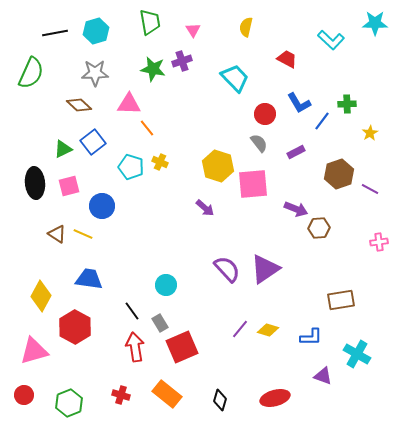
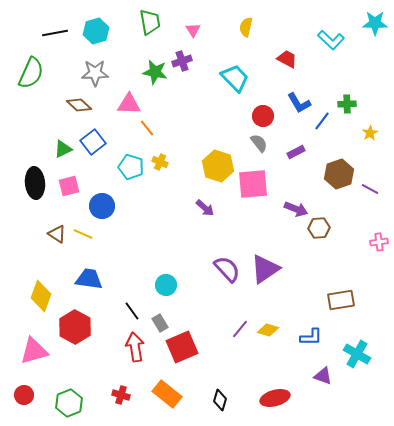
green star at (153, 69): moved 2 px right, 3 px down
red circle at (265, 114): moved 2 px left, 2 px down
yellow diamond at (41, 296): rotated 8 degrees counterclockwise
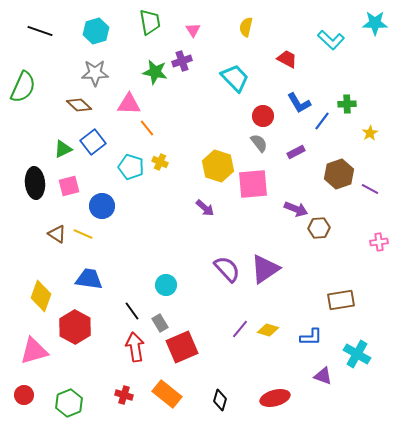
black line at (55, 33): moved 15 px left, 2 px up; rotated 30 degrees clockwise
green semicircle at (31, 73): moved 8 px left, 14 px down
red cross at (121, 395): moved 3 px right
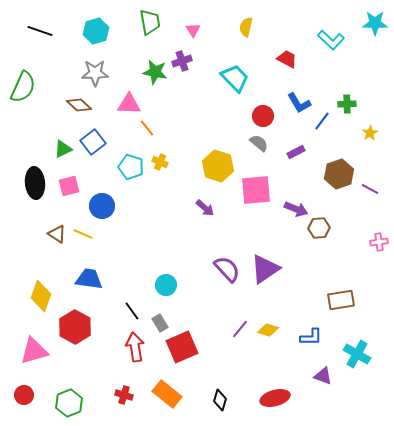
gray semicircle at (259, 143): rotated 12 degrees counterclockwise
pink square at (253, 184): moved 3 px right, 6 px down
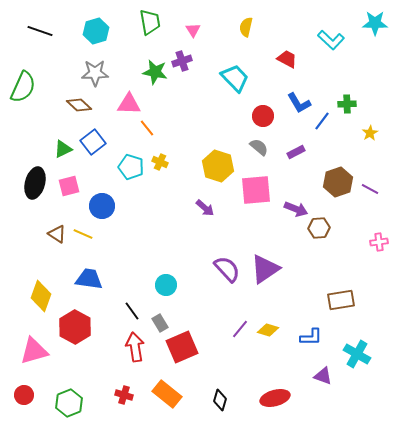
gray semicircle at (259, 143): moved 4 px down
brown hexagon at (339, 174): moved 1 px left, 8 px down
black ellipse at (35, 183): rotated 20 degrees clockwise
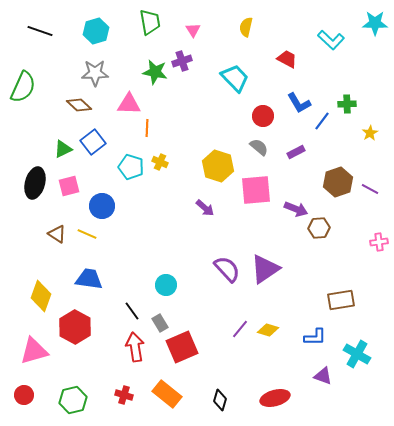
orange line at (147, 128): rotated 42 degrees clockwise
yellow line at (83, 234): moved 4 px right
blue L-shape at (311, 337): moved 4 px right
green hexagon at (69, 403): moved 4 px right, 3 px up; rotated 8 degrees clockwise
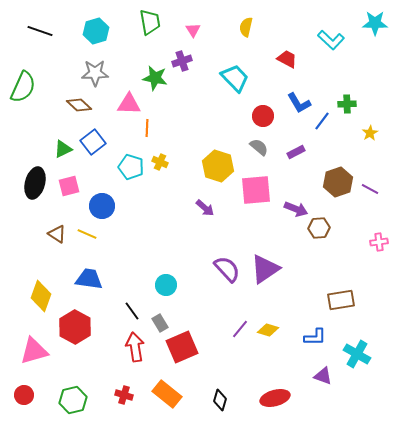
green star at (155, 72): moved 6 px down
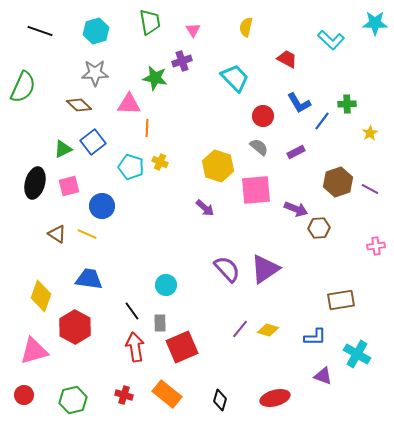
pink cross at (379, 242): moved 3 px left, 4 px down
gray rectangle at (160, 323): rotated 30 degrees clockwise
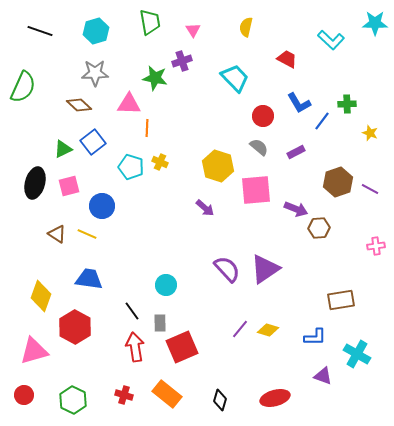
yellow star at (370, 133): rotated 21 degrees counterclockwise
green hexagon at (73, 400): rotated 20 degrees counterclockwise
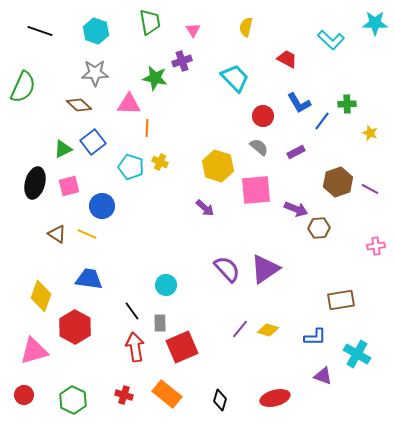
cyan hexagon at (96, 31): rotated 25 degrees counterclockwise
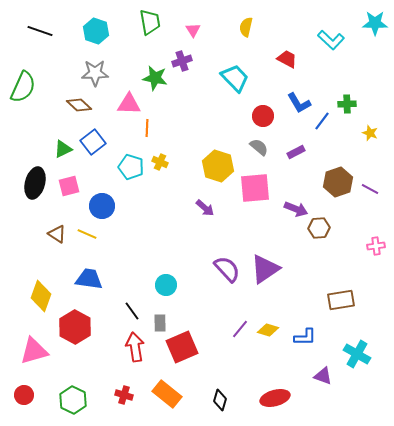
pink square at (256, 190): moved 1 px left, 2 px up
blue L-shape at (315, 337): moved 10 px left
